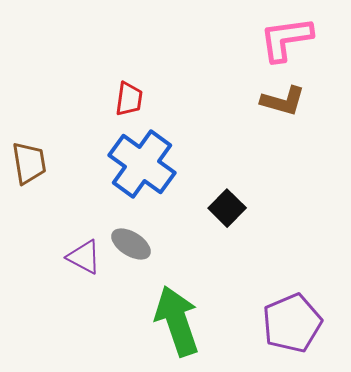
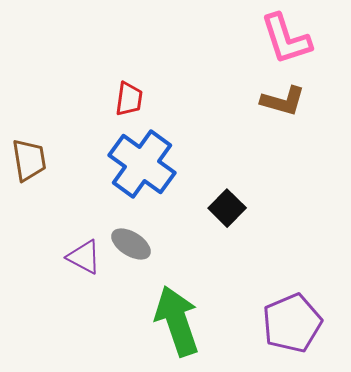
pink L-shape: rotated 100 degrees counterclockwise
brown trapezoid: moved 3 px up
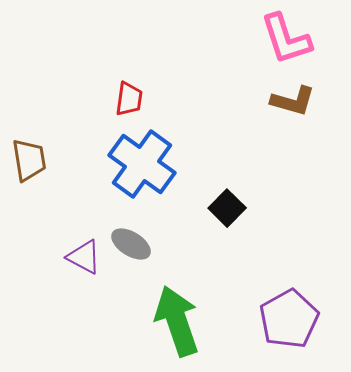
brown L-shape: moved 10 px right
purple pentagon: moved 3 px left, 4 px up; rotated 6 degrees counterclockwise
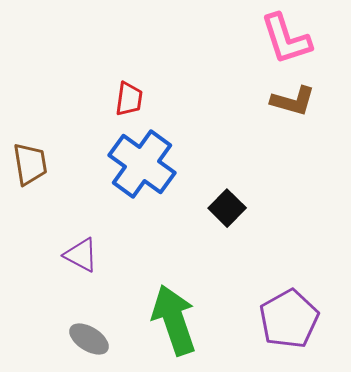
brown trapezoid: moved 1 px right, 4 px down
gray ellipse: moved 42 px left, 95 px down
purple triangle: moved 3 px left, 2 px up
green arrow: moved 3 px left, 1 px up
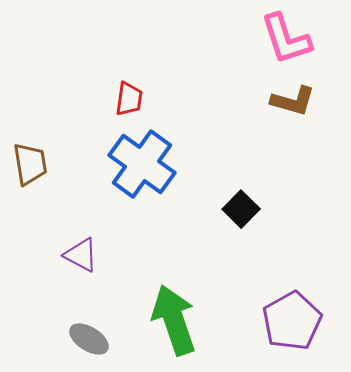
black square: moved 14 px right, 1 px down
purple pentagon: moved 3 px right, 2 px down
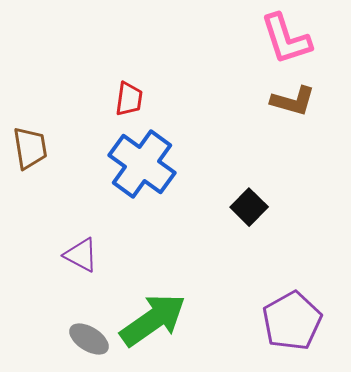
brown trapezoid: moved 16 px up
black square: moved 8 px right, 2 px up
green arrow: moved 21 px left; rotated 74 degrees clockwise
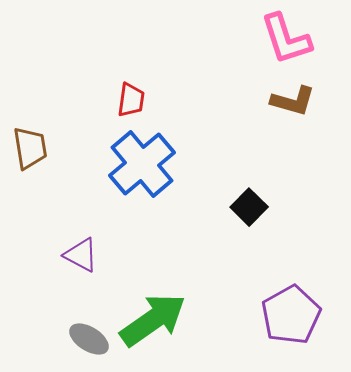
red trapezoid: moved 2 px right, 1 px down
blue cross: rotated 14 degrees clockwise
purple pentagon: moved 1 px left, 6 px up
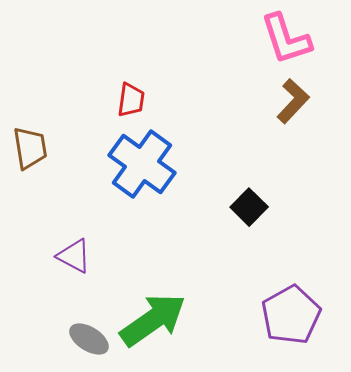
brown L-shape: rotated 63 degrees counterclockwise
blue cross: rotated 14 degrees counterclockwise
purple triangle: moved 7 px left, 1 px down
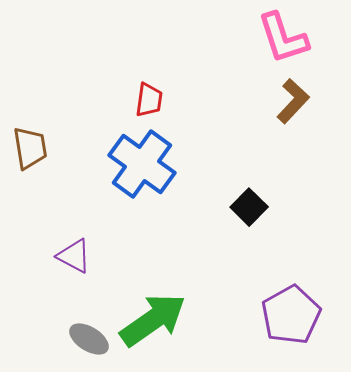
pink L-shape: moved 3 px left, 1 px up
red trapezoid: moved 18 px right
